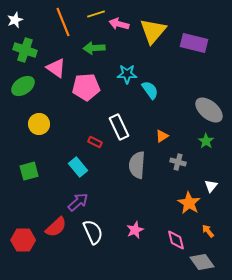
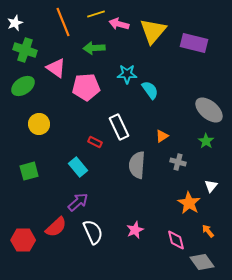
white star: moved 3 px down
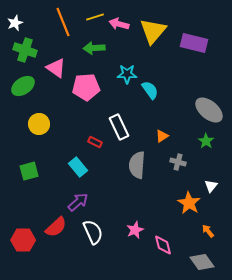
yellow line: moved 1 px left, 3 px down
pink diamond: moved 13 px left, 5 px down
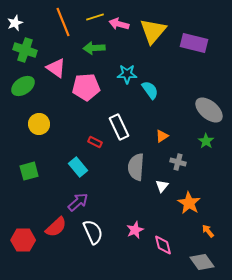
gray semicircle: moved 1 px left, 2 px down
white triangle: moved 49 px left
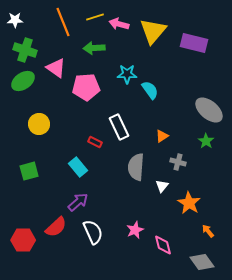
white star: moved 3 px up; rotated 21 degrees clockwise
green ellipse: moved 5 px up
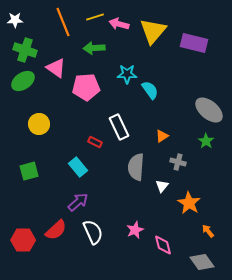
red semicircle: moved 3 px down
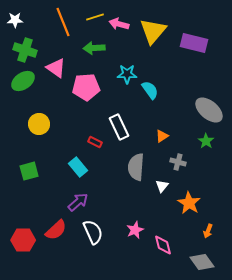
orange arrow: rotated 120 degrees counterclockwise
